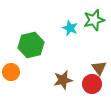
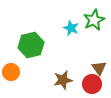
green star: rotated 10 degrees counterclockwise
cyan star: moved 1 px right
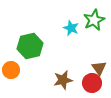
green hexagon: moved 1 px left, 1 px down
orange circle: moved 2 px up
red circle: moved 1 px up
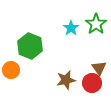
green star: moved 2 px right, 4 px down; rotated 10 degrees counterclockwise
cyan star: rotated 14 degrees clockwise
green hexagon: rotated 25 degrees counterclockwise
brown star: moved 3 px right
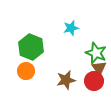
green star: moved 29 px down; rotated 15 degrees counterclockwise
cyan star: rotated 21 degrees clockwise
green hexagon: moved 1 px right, 1 px down
orange circle: moved 15 px right, 1 px down
red circle: moved 2 px right, 2 px up
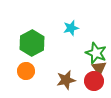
green hexagon: moved 1 px right, 4 px up; rotated 10 degrees clockwise
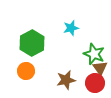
green star: moved 2 px left, 1 px down
brown triangle: moved 1 px right
red circle: moved 1 px right, 2 px down
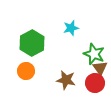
brown star: rotated 24 degrees clockwise
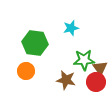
green hexagon: moved 3 px right; rotated 25 degrees counterclockwise
green star: moved 10 px left, 6 px down; rotated 25 degrees counterclockwise
red circle: moved 1 px right, 1 px up
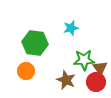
brown star: rotated 12 degrees clockwise
